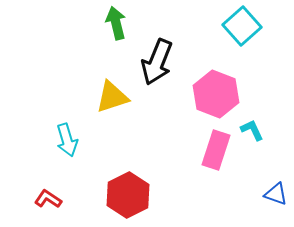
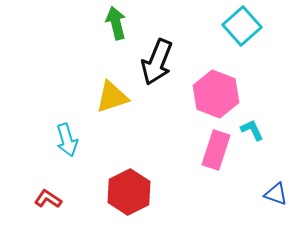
red hexagon: moved 1 px right, 3 px up
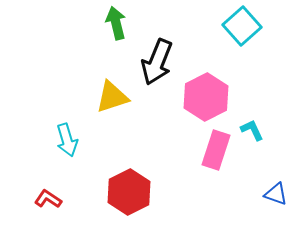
pink hexagon: moved 10 px left, 3 px down; rotated 12 degrees clockwise
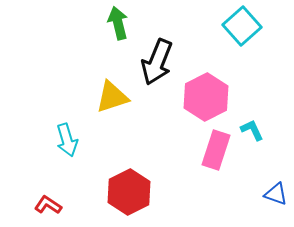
green arrow: moved 2 px right
red L-shape: moved 6 px down
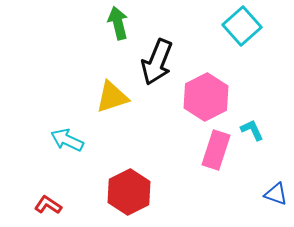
cyan arrow: rotated 132 degrees clockwise
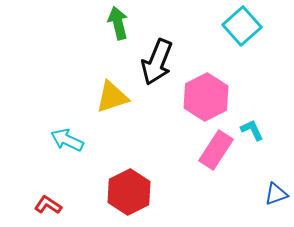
pink rectangle: rotated 15 degrees clockwise
blue triangle: rotated 40 degrees counterclockwise
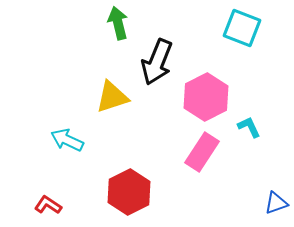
cyan square: moved 2 px down; rotated 27 degrees counterclockwise
cyan L-shape: moved 3 px left, 3 px up
pink rectangle: moved 14 px left, 2 px down
blue triangle: moved 9 px down
